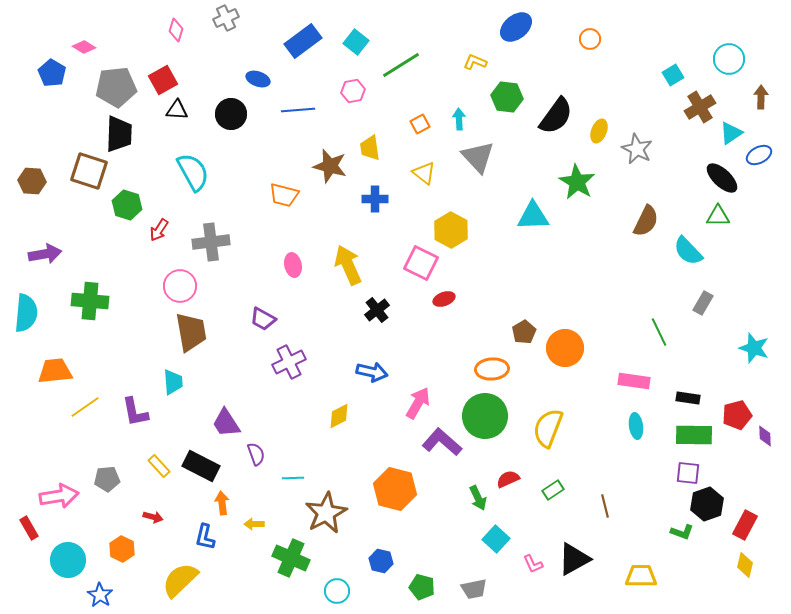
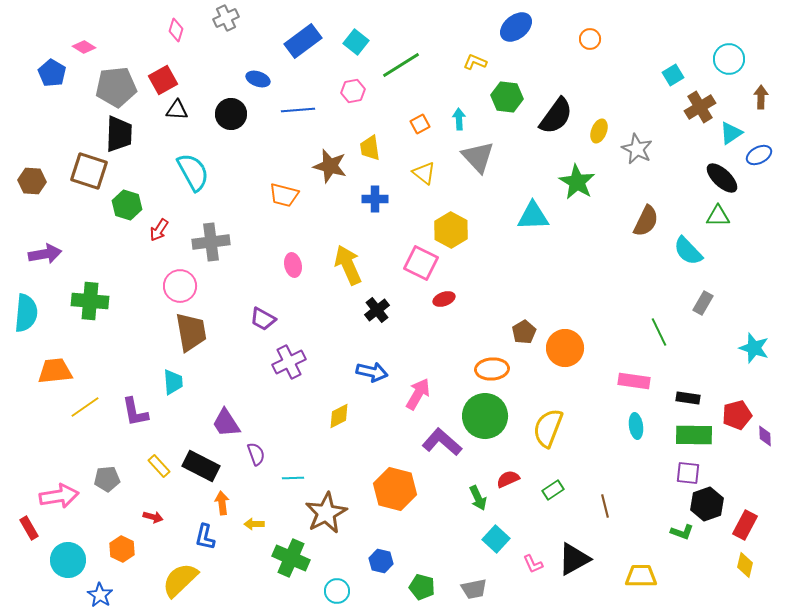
pink arrow at (418, 403): moved 9 px up
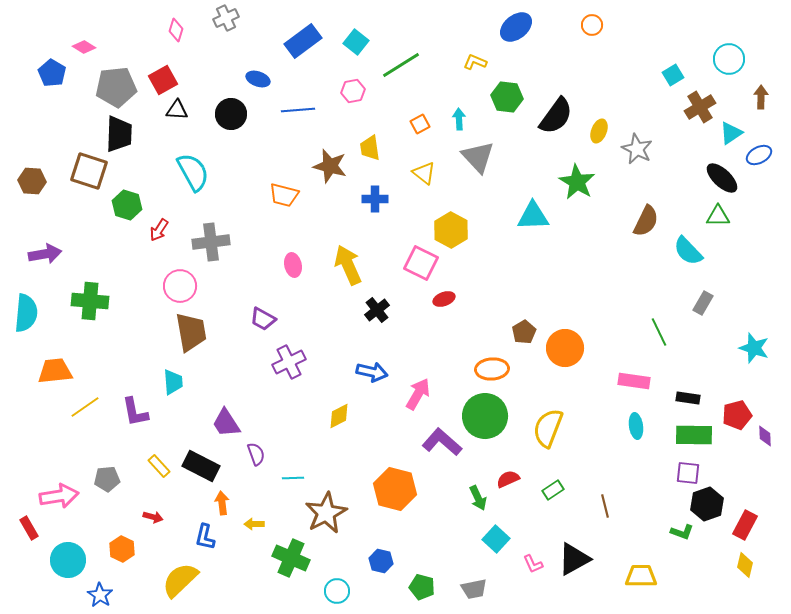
orange circle at (590, 39): moved 2 px right, 14 px up
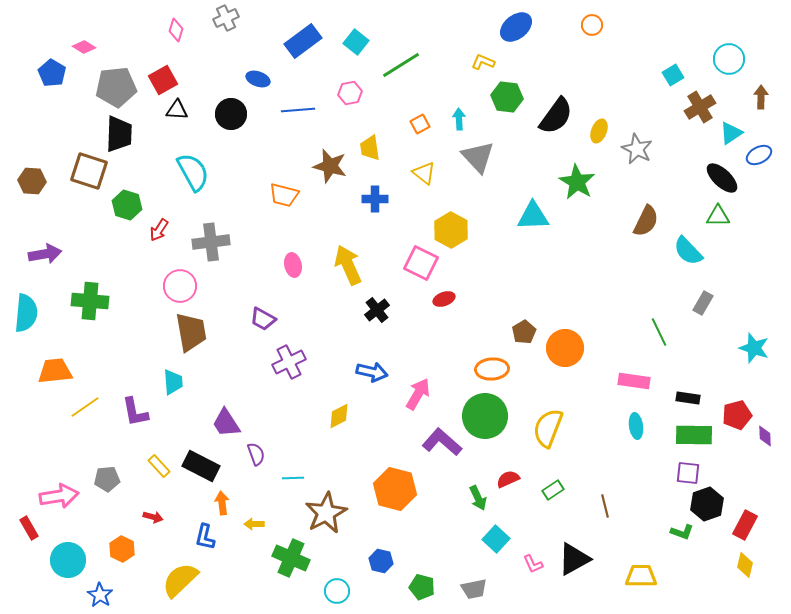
yellow L-shape at (475, 62): moved 8 px right
pink hexagon at (353, 91): moved 3 px left, 2 px down
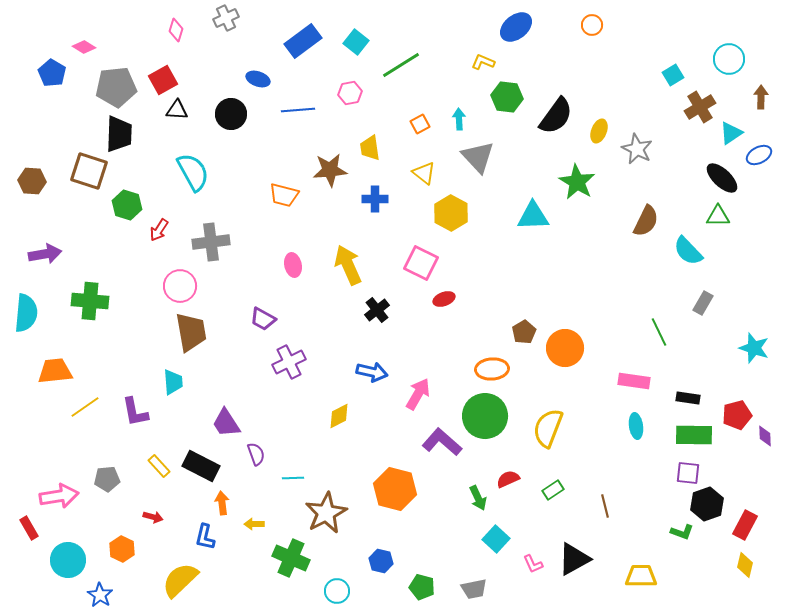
brown star at (330, 166): moved 4 px down; rotated 20 degrees counterclockwise
yellow hexagon at (451, 230): moved 17 px up
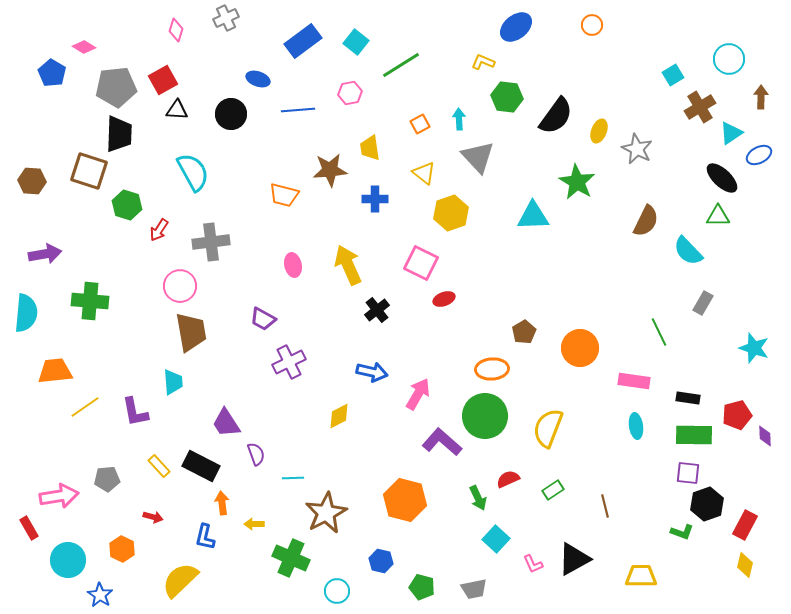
yellow hexagon at (451, 213): rotated 12 degrees clockwise
orange circle at (565, 348): moved 15 px right
orange hexagon at (395, 489): moved 10 px right, 11 px down
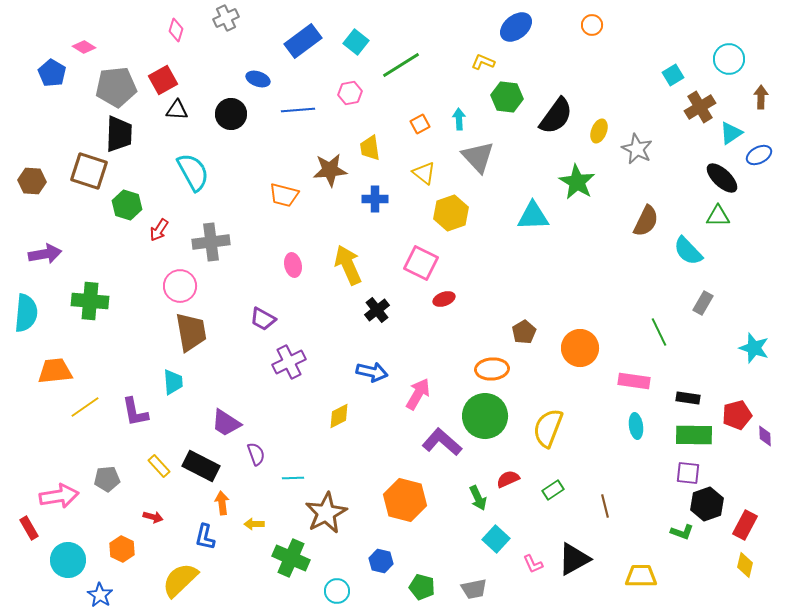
purple trapezoid at (226, 423): rotated 24 degrees counterclockwise
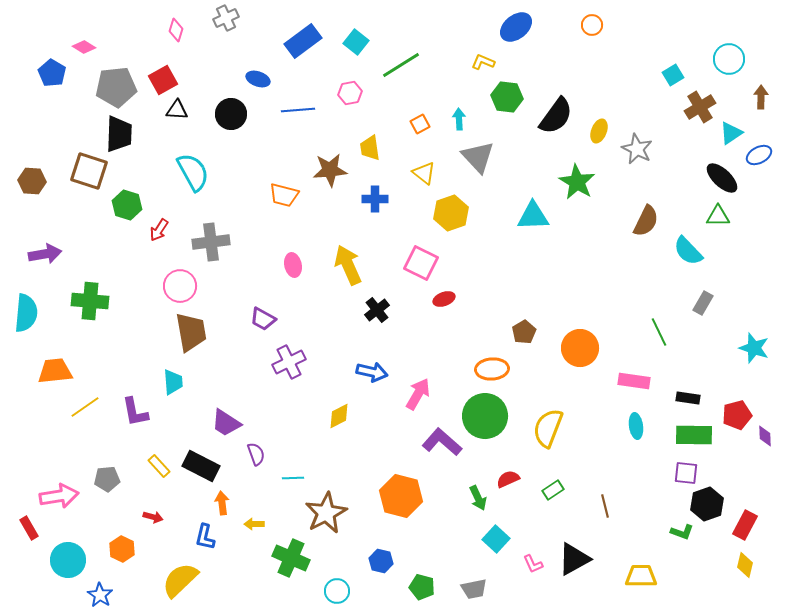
purple square at (688, 473): moved 2 px left
orange hexagon at (405, 500): moved 4 px left, 4 px up
